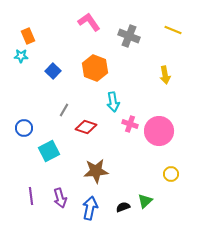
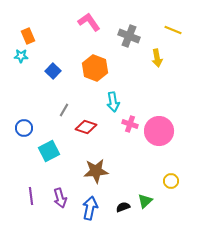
yellow arrow: moved 8 px left, 17 px up
yellow circle: moved 7 px down
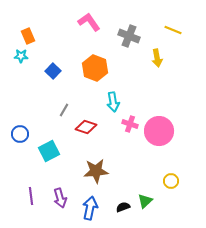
blue circle: moved 4 px left, 6 px down
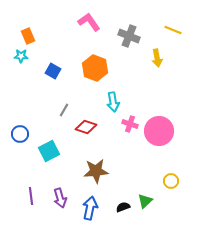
blue square: rotated 14 degrees counterclockwise
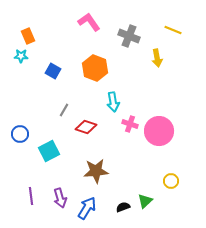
blue arrow: moved 3 px left; rotated 20 degrees clockwise
